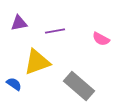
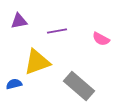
purple triangle: moved 2 px up
purple line: moved 2 px right
blue semicircle: rotated 49 degrees counterclockwise
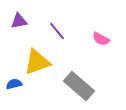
purple line: rotated 60 degrees clockwise
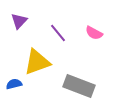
purple triangle: rotated 36 degrees counterclockwise
purple line: moved 1 px right, 2 px down
pink semicircle: moved 7 px left, 6 px up
gray rectangle: rotated 20 degrees counterclockwise
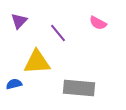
pink semicircle: moved 4 px right, 10 px up
yellow triangle: rotated 16 degrees clockwise
gray rectangle: moved 2 px down; rotated 16 degrees counterclockwise
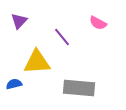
purple line: moved 4 px right, 4 px down
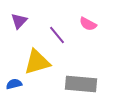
pink semicircle: moved 10 px left, 1 px down
purple line: moved 5 px left, 2 px up
yellow triangle: rotated 12 degrees counterclockwise
gray rectangle: moved 2 px right, 4 px up
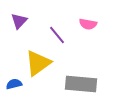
pink semicircle: rotated 18 degrees counterclockwise
yellow triangle: moved 1 px right, 1 px down; rotated 20 degrees counterclockwise
